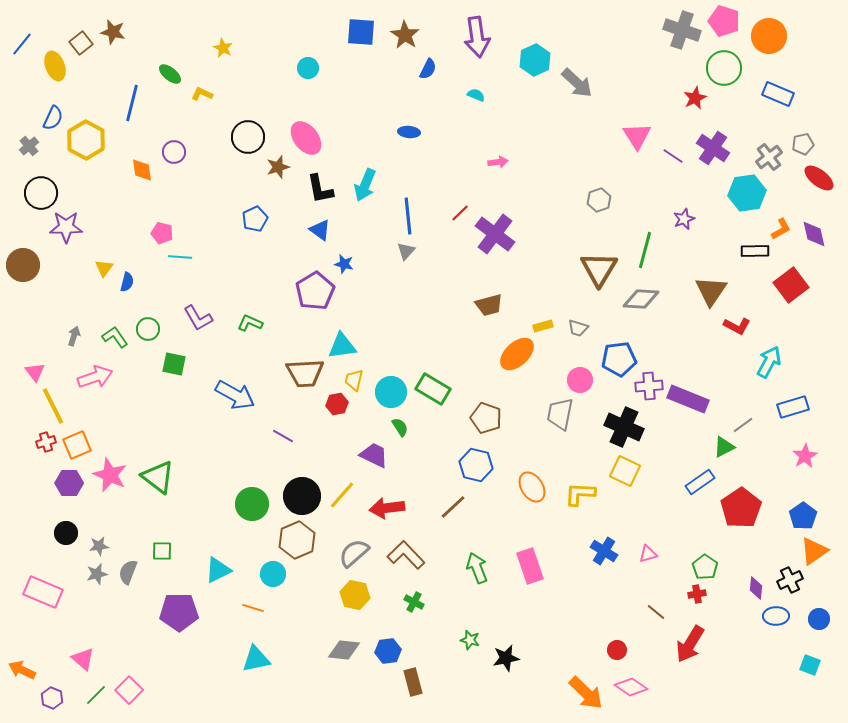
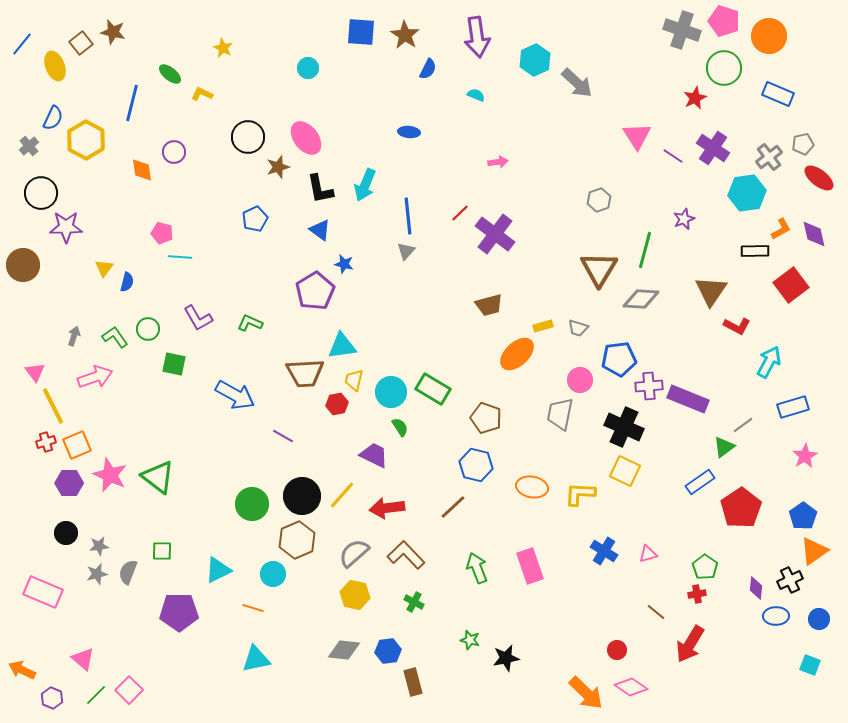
green triangle at (724, 447): rotated 10 degrees counterclockwise
orange ellipse at (532, 487): rotated 48 degrees counterclockwise
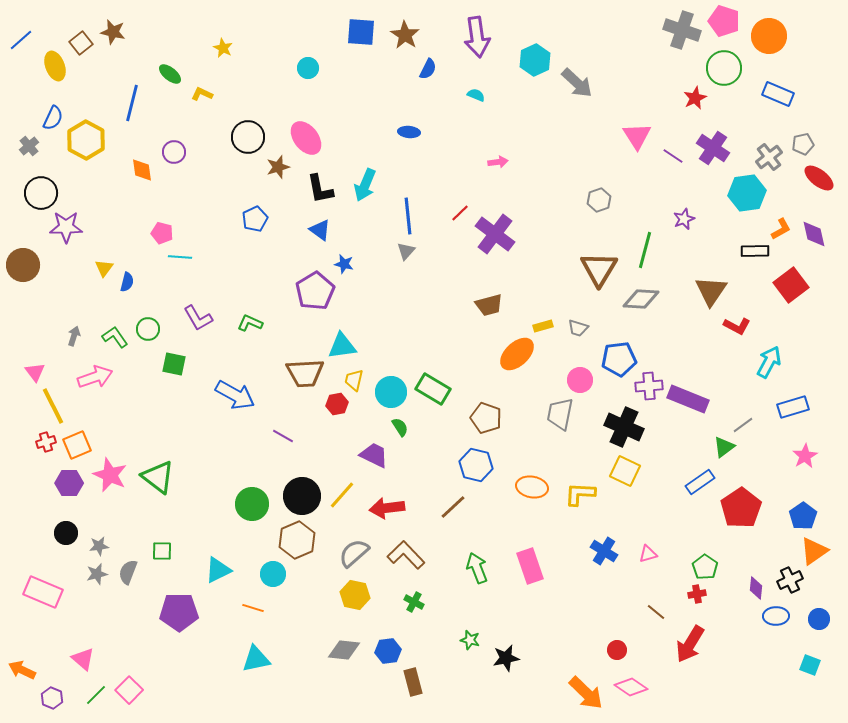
blue line at (22, 44): moved 1 px left, 4 px up; rotated 10 degrees clockwise
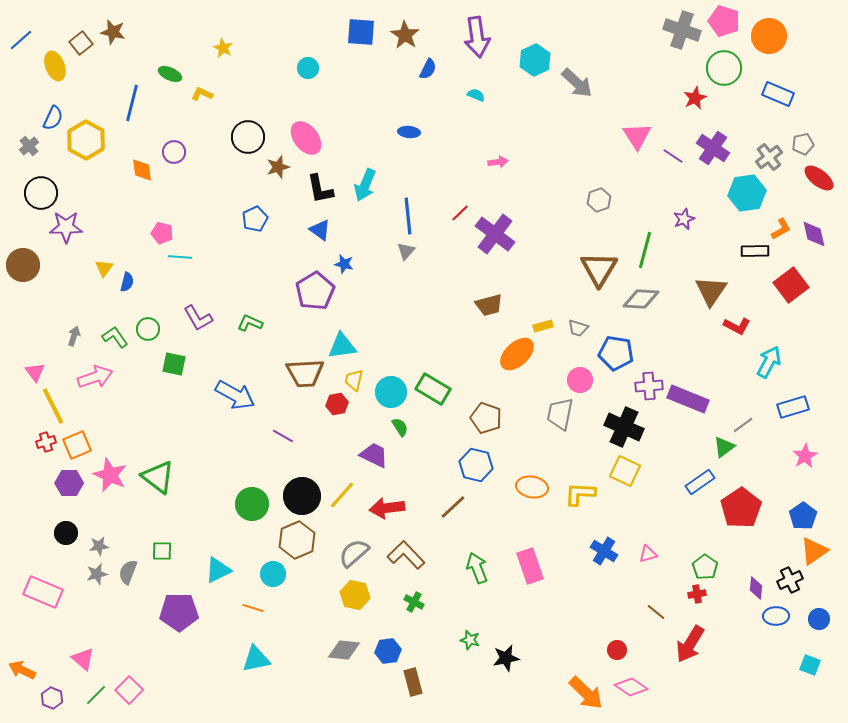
green ellipse at (170, 74): rotated 15 degrees counterclockwise
blue pentagon at (619, 359): moved 3 px left, 6 px up; rotated 16 degrees clockwise
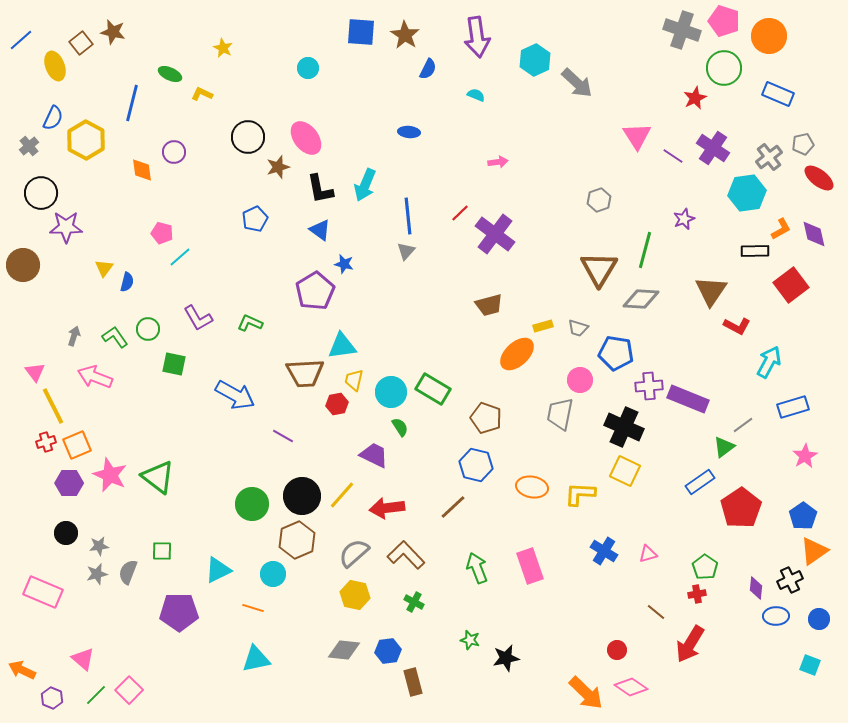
cyan line at (180, 257): rotated 45 degrees counterclockwise
pink arrow at (95, 377): rotated 140 degrees counterclockwise
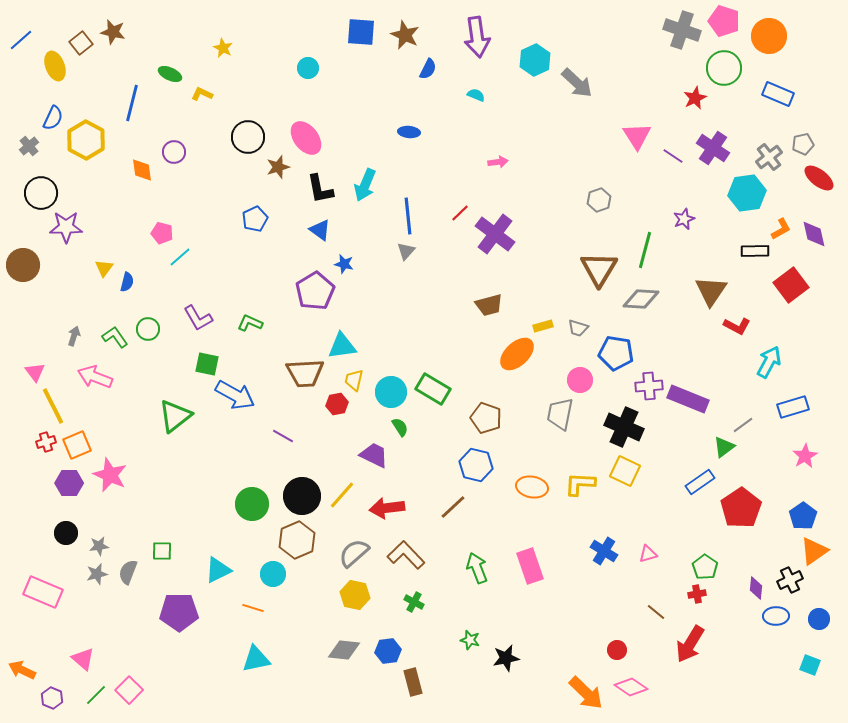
brown star at (405, 35): rotated 8 degrees counterclockwise
green square at (174, 364): moved 33 px right
green triangle at (158, 477): moved 17 px right, 61 px up; rotated 45 degrees clockwise
yellow L-shape at (580, 494): moved 10 px up
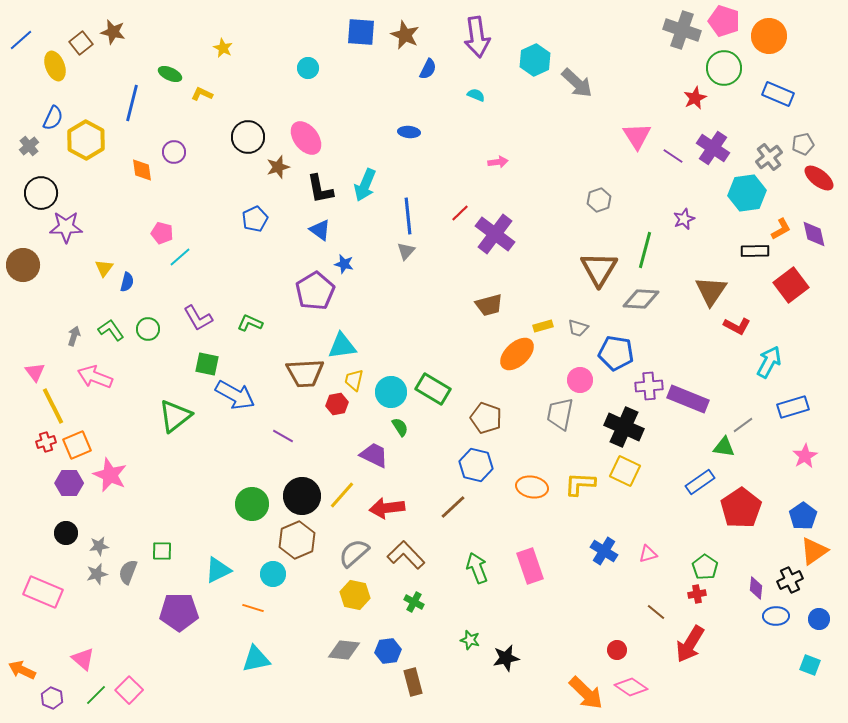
green L-shape at (115, 337): moved 4 px left, 7 px up
green triangle at (724, 447): rotated 45 degrees clockwise
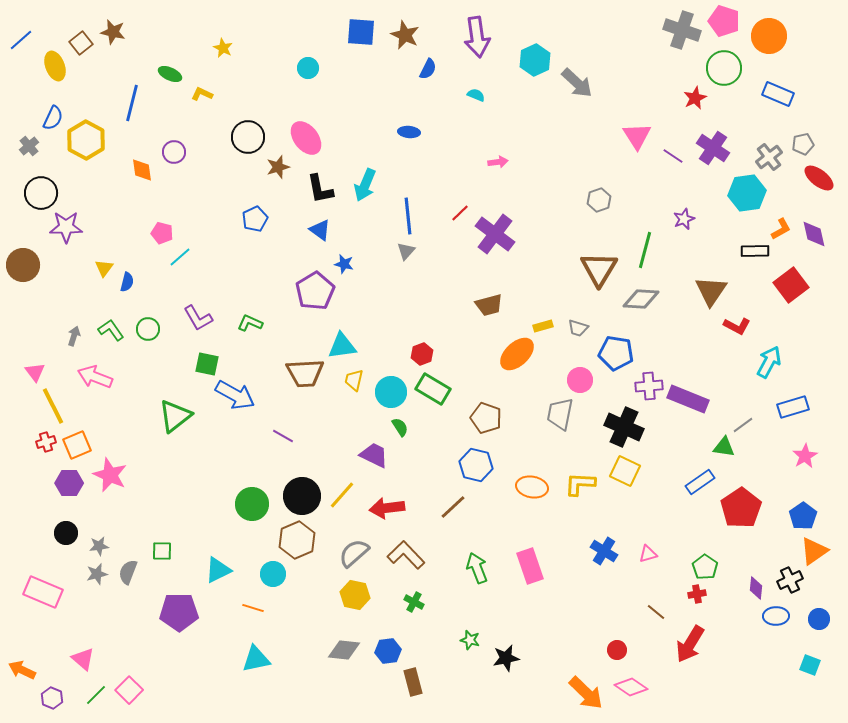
red hexagon at (337, 404): moved 85 px right, 50 px up; rotated 10 degrees counterclockwise
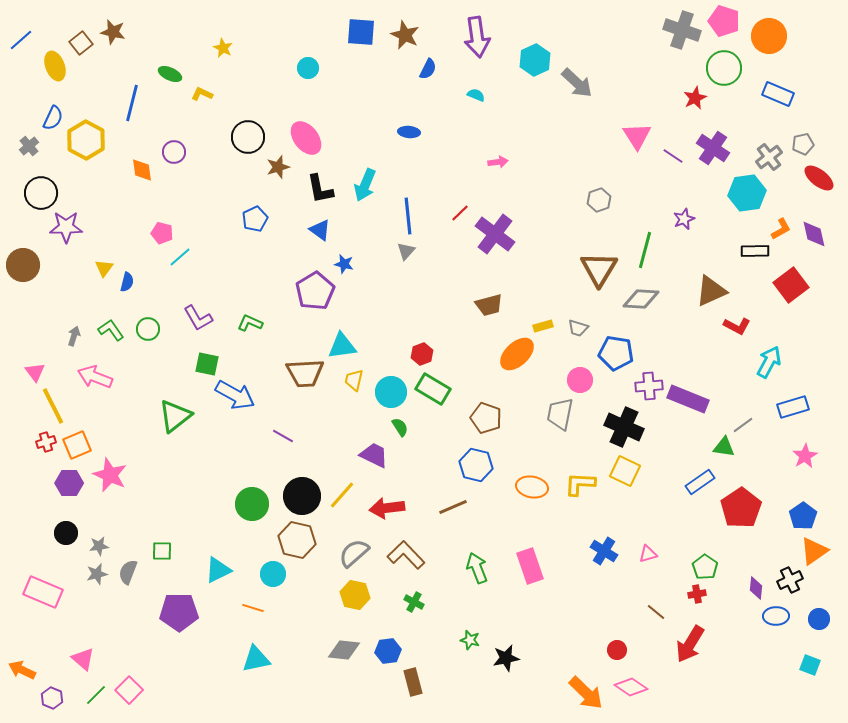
brown triangle at (711, 291): rotated 32 degrees clockwise
brown line at (453, 507): rotated 20 degrees clockwise
brown hexagon at (297, 540): rotated 24 degrees counterclockwise
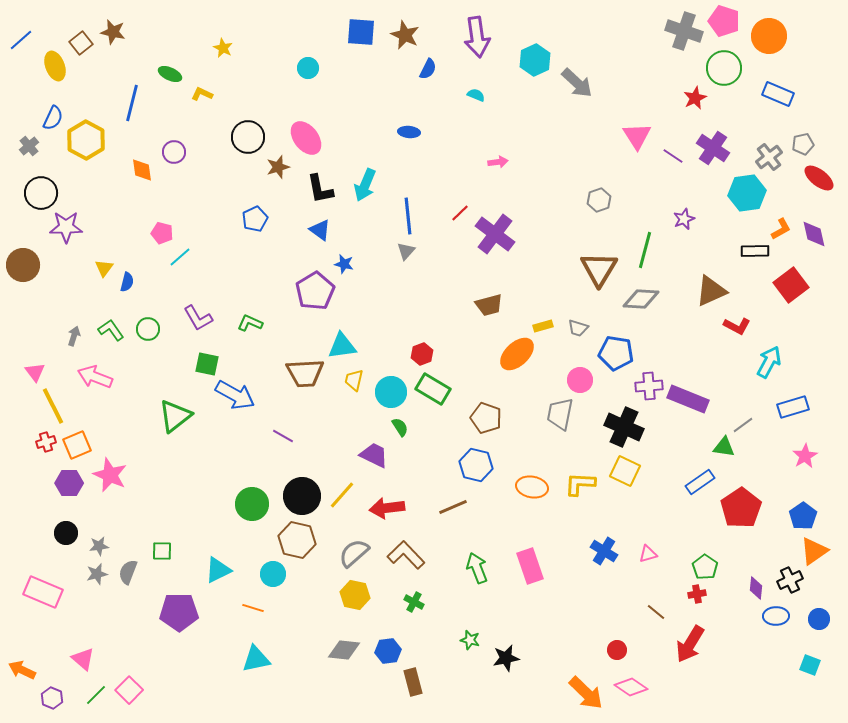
gray cross at (682, 30): moved 2 px right, 1 px down
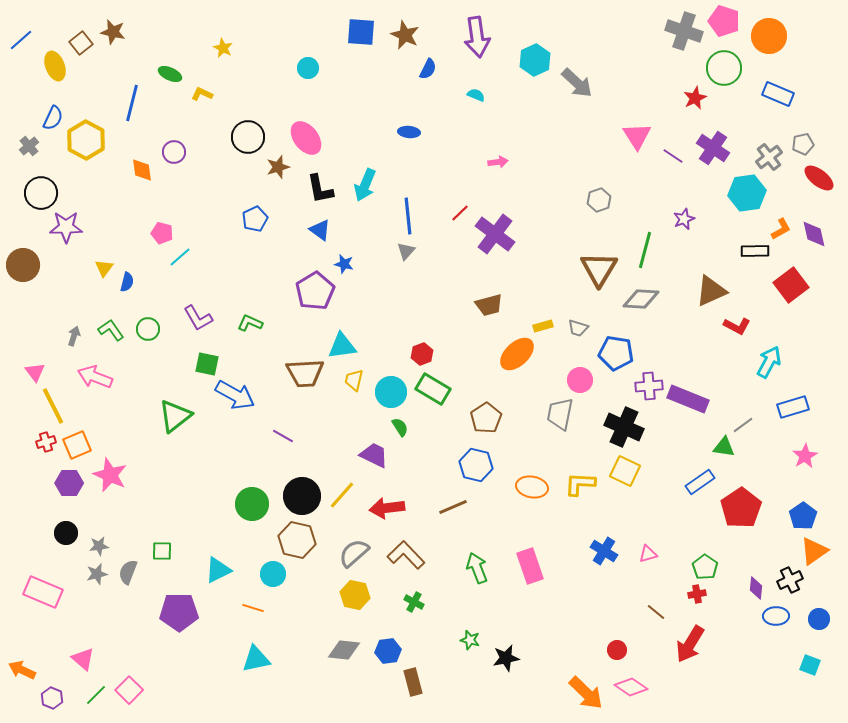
brown pentagon at (486, 418): rotated 20 degrees clockwise
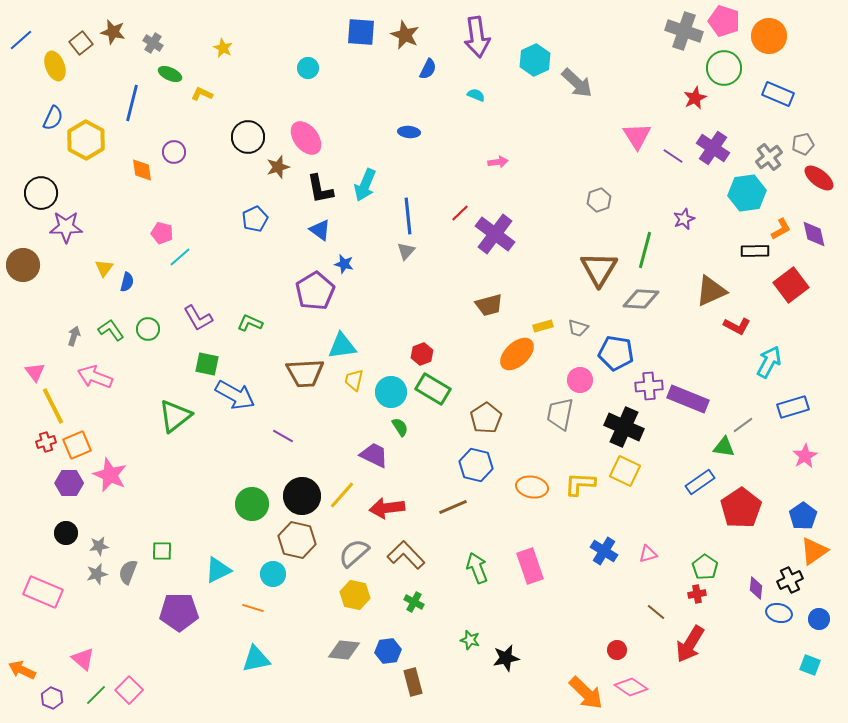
gray cross at (29, 146): moved 124 px right, 103 px up; rotated 18 degrees counterclockwise
blue ellipse at (776, 616): moved 3 px right, 3 px up; rotated 15 degrees clockwise
